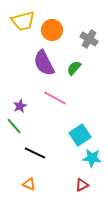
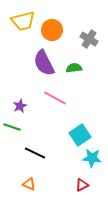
green semicircle: rotated 42 degrees clockwise
green line: moved 2 px left, 1 px down; rotated 30 degrees counterclockwise
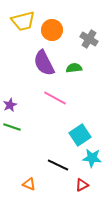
purple star: moved 10 px left, 1 px up
black line: moved 23 px right, 12 px down
